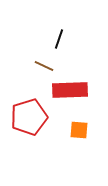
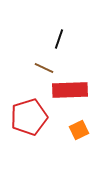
brown line: moved 2 px down
orange square: rotated 30 degrees counterclockwise
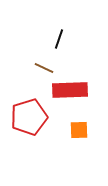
orange square: rotated 24 degrees clockwise
